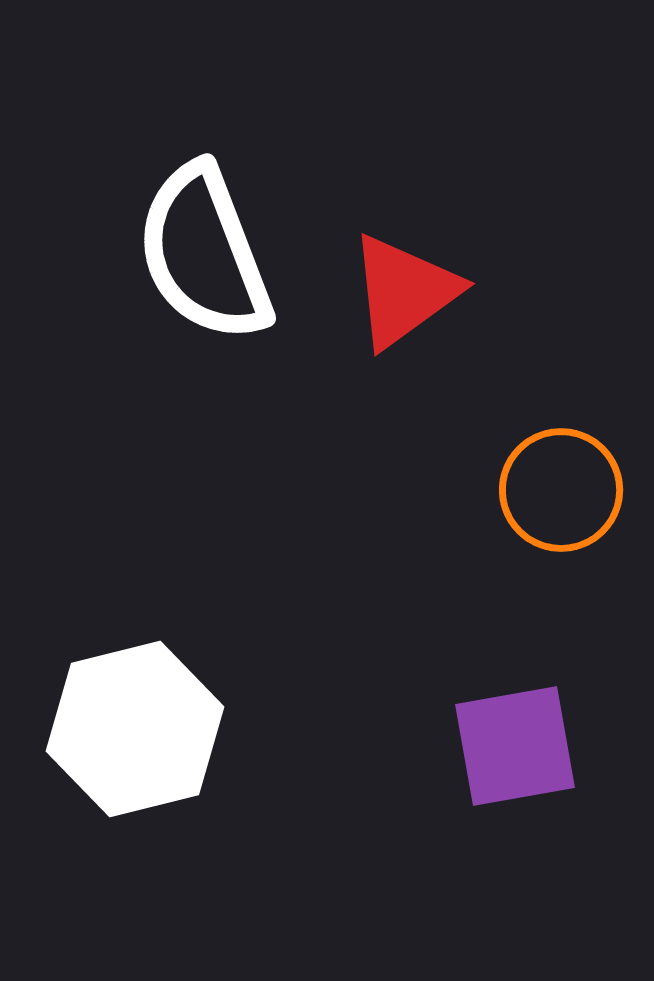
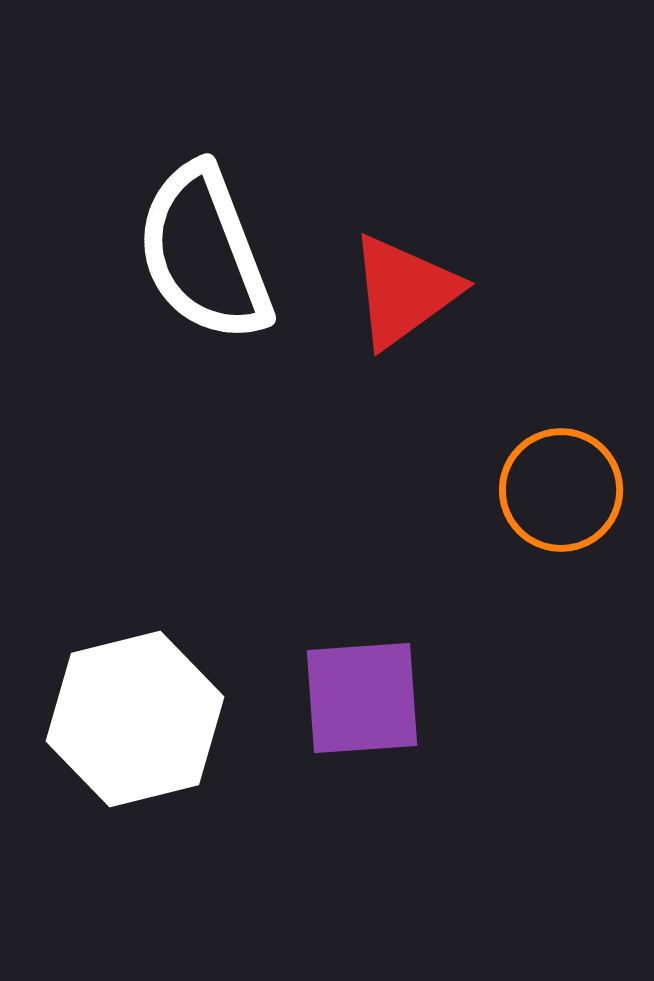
white hexagon: moved 10 px up
purple square: moved 153 px left, 48 px up; rotated 6 degrees clockwise
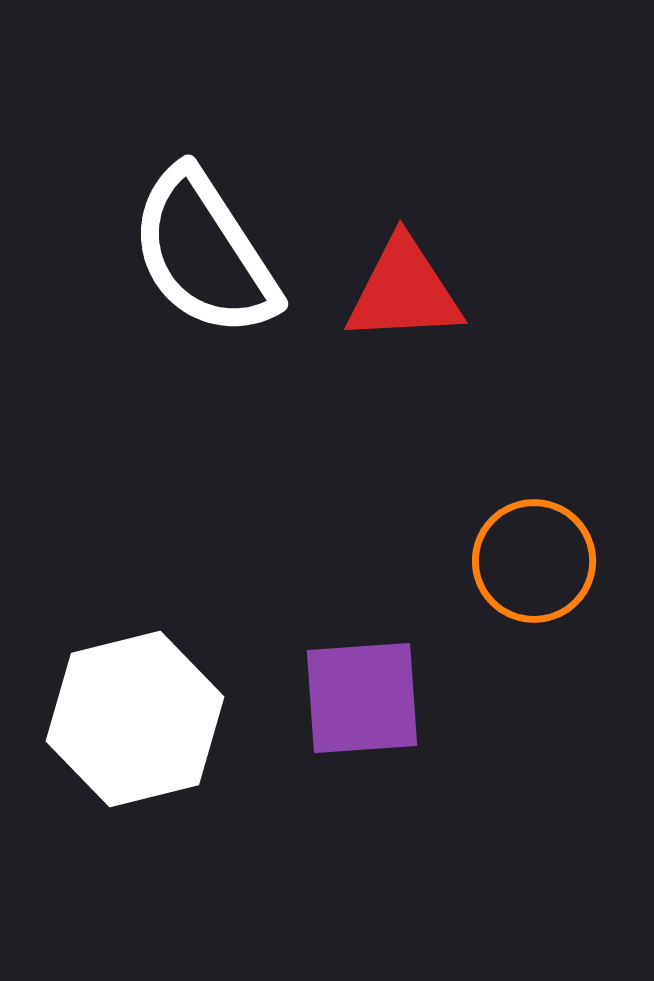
white semicircle: rotated 12 degrees counterclockwise
red triangle: rotated 33 degrees clockwise
orange circle: moved 27 px left, 71 px down
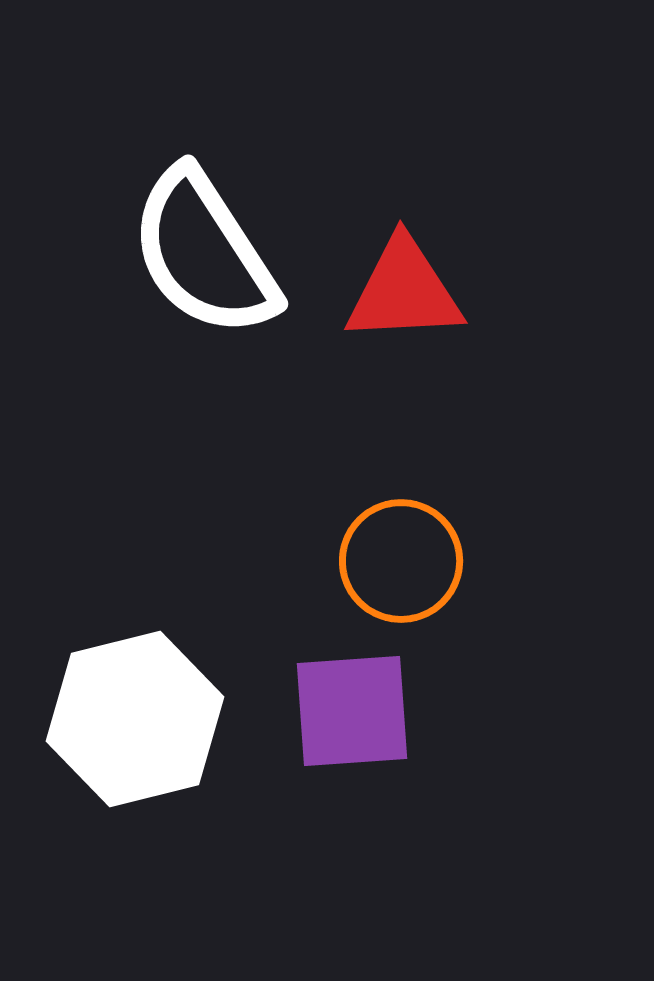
orange circle: moved 133 px left
purple square: moved 10 px left, 13 px down
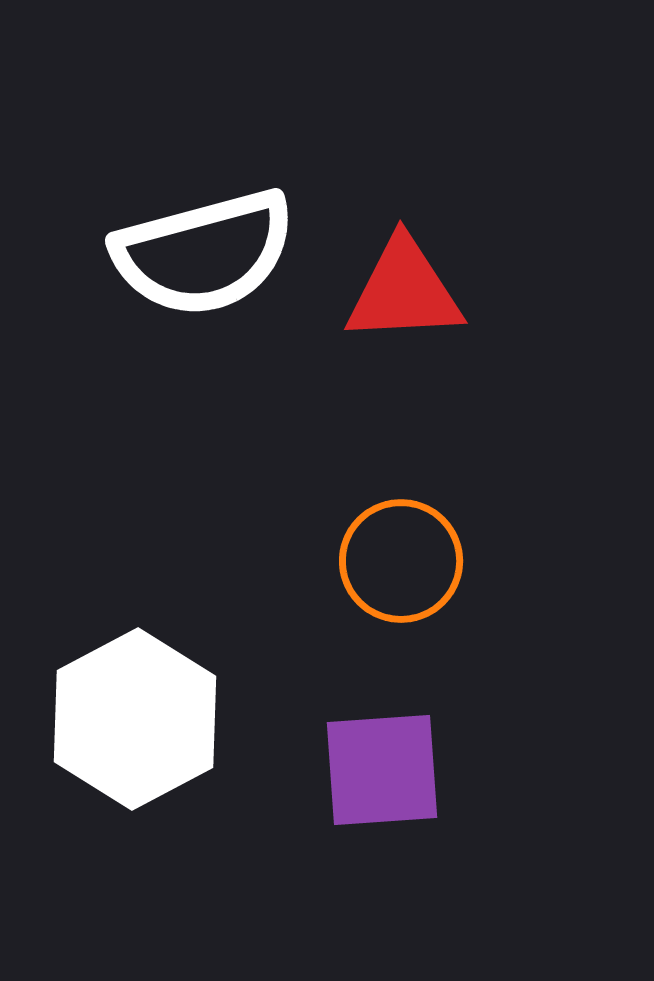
white semicircle: rotated 72 degrees counterclockwise
purple square: moved 30 px right, 59 px down
white hexagon: rotated 14 degrees counterclockwise
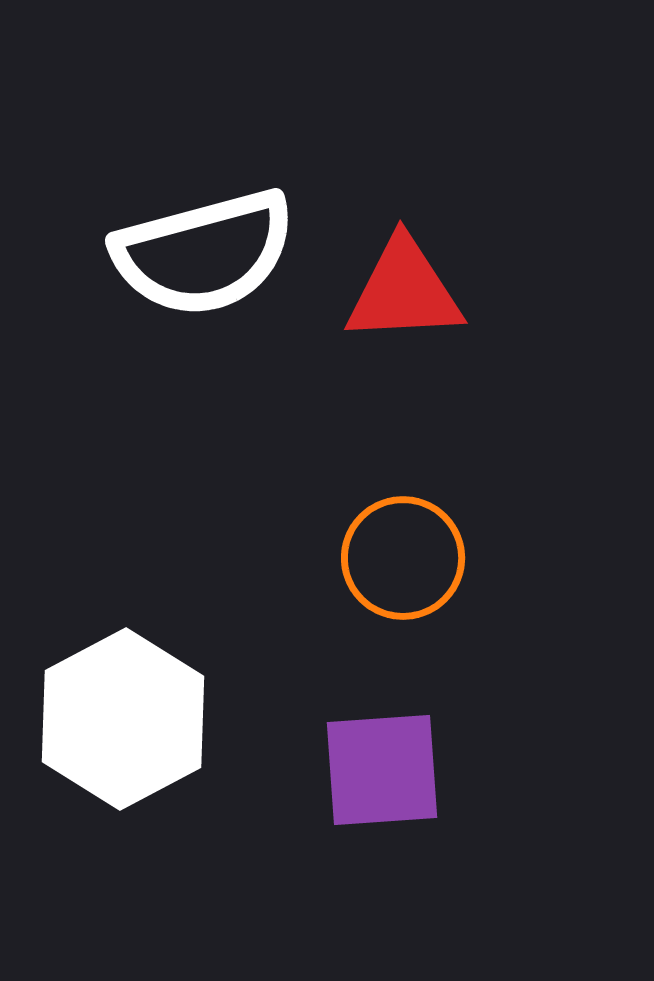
orange circle: moved 2 px right, 3 px up
white hexagon: moved 12 px left
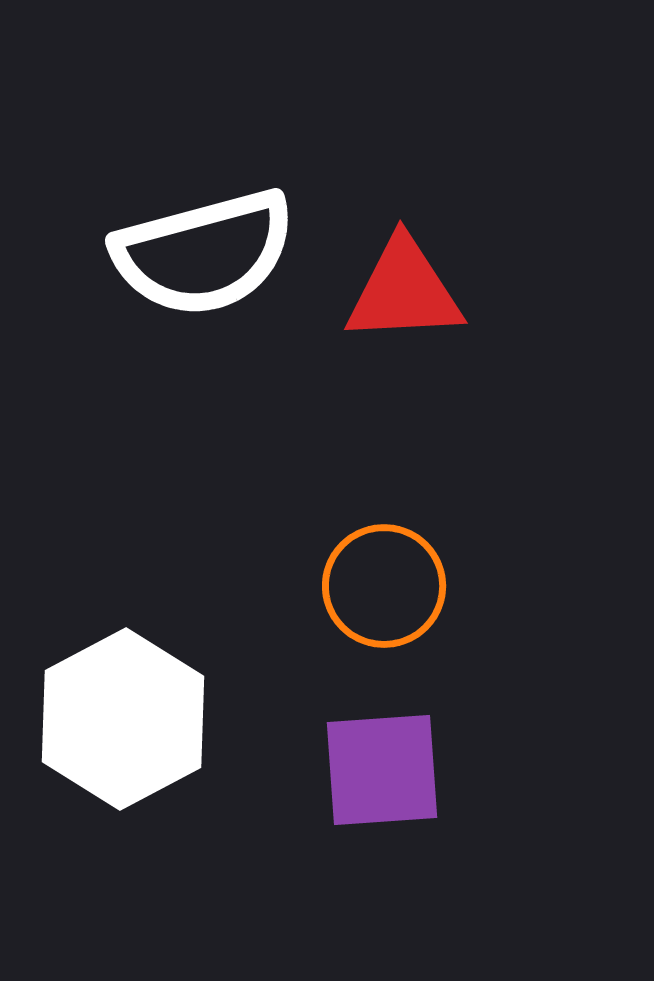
orange circle: moved 19 px left, 28 px down
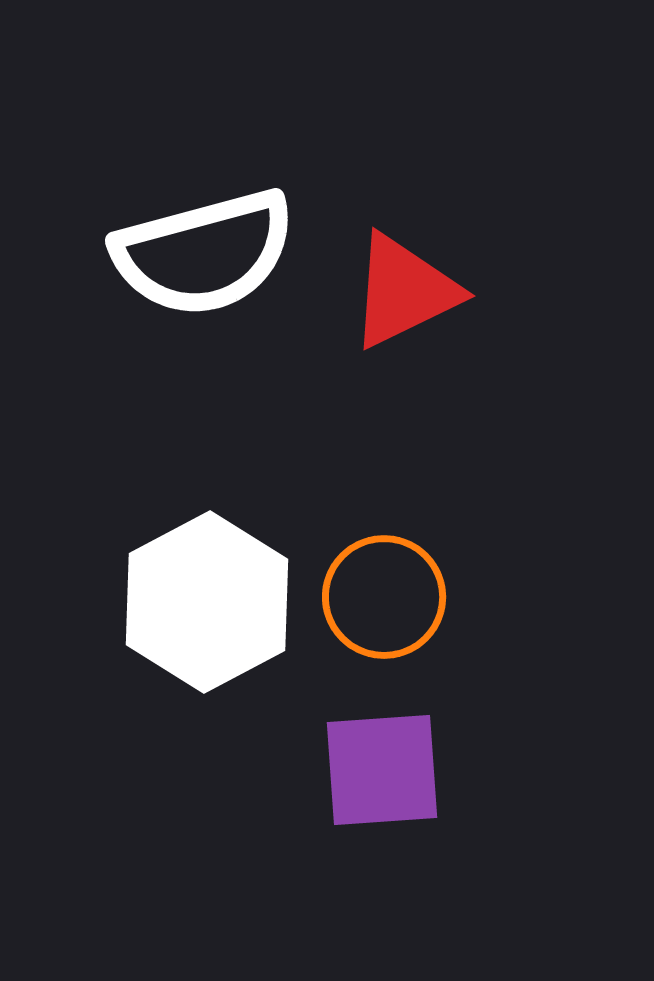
red triangle: rotated 23 degrees counterclockwise
orange circle: moved 11 px down
white hexagon: moved 84 px right, 117 px up
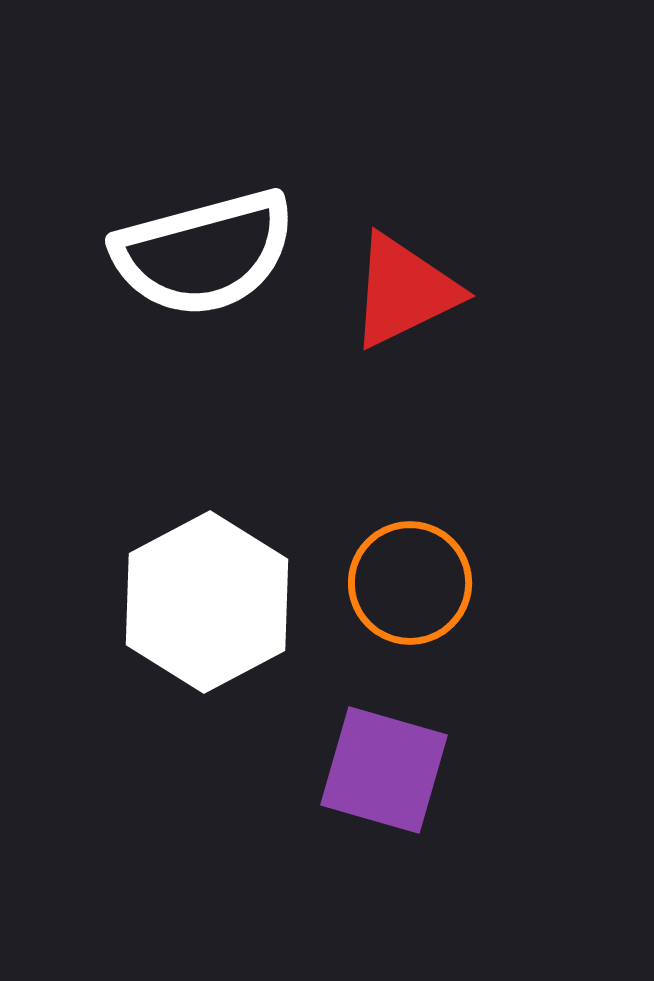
orange circle: moved 26 px right, 14 px up
purple square: moved 2 px right; rotated 20 degrees clockwise
